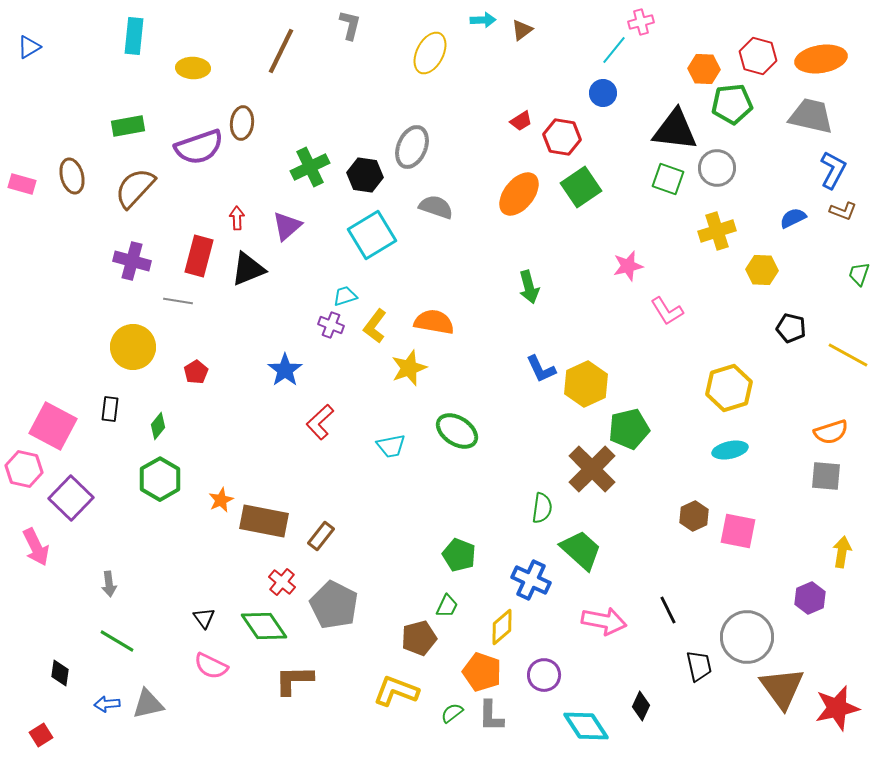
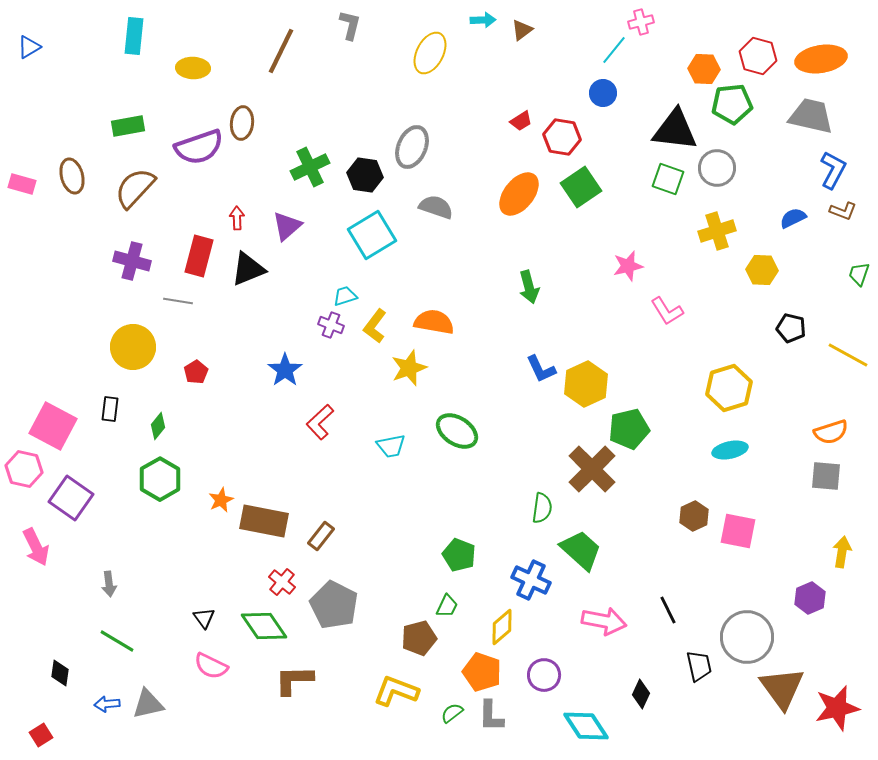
purple square at (71, 498): rotated 9 degrees counterclockwise
black diamond at (641, 706): moved 12 px up
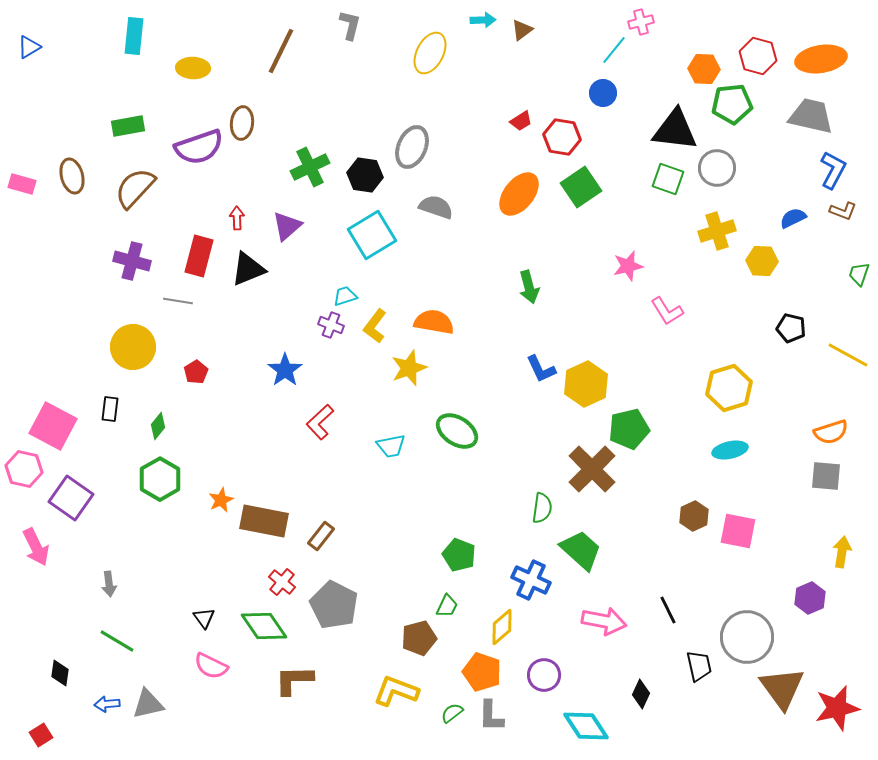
yellow hexagon at (762, 270): moved 9 px up
